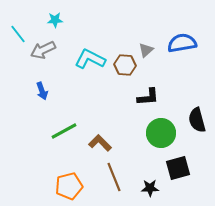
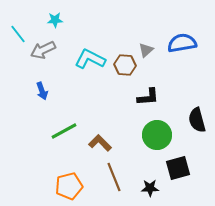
green circle: moved 4 px left, 2 px down
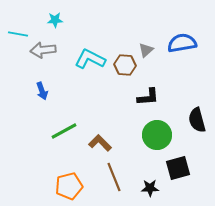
cyan line: rotated 42 degrees counterclockwise
gray arrow: rotated 20 degrees clockwise
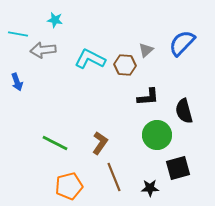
cyan star: rotated 14 degrees clockwise
blue semicircle: rotated 36 degrees counterclockwise
blue arrow: moved 25 px left, 9 px up
black semicircle: moved 13 px left, 9 px up
green line: moved 9 px left, 12 px down; rotated 56 degrees clockwise
brown L-shape: rotated 80 degrees clockwise
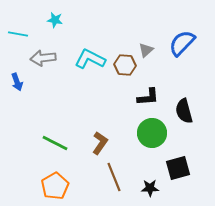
gray arrow: moved 8 px down
green circle: moved 5 px left, 2 px up
orange pentagon: moved 14 px left; rotated 16 degrees counterclockwise
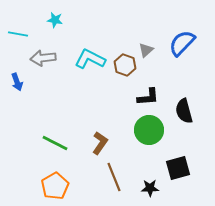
brown hexagon: rotated 15 degrees clockwise
green circle: moved 3 px left, 3 px up
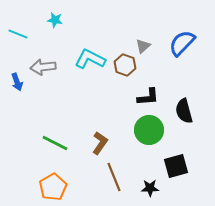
cyan line: rotated 12 degrees clockwise
gray triangle: moved 3 px left, 4 px up
gray arrow: moved 9 px down
black square: moved 2 px left, 2 px up
orange pentagon: moved 2 px left, 1 px down
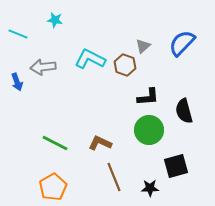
brown L-shape: rotated 100 degrees counterclockwise
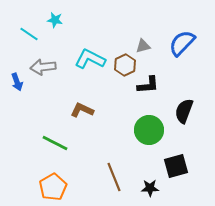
cyan line: moved 11 px right; rotated 12 degrees clockwise
gray triangle: rotated 28 degrees clockwise
brown hexagon: rotated 15 degrees clockwise
black L-shape: moved 12 px up
black semicircle: rotated 35 degrees clockwise
brown L-shape: moved 18 px left, 33 px up
